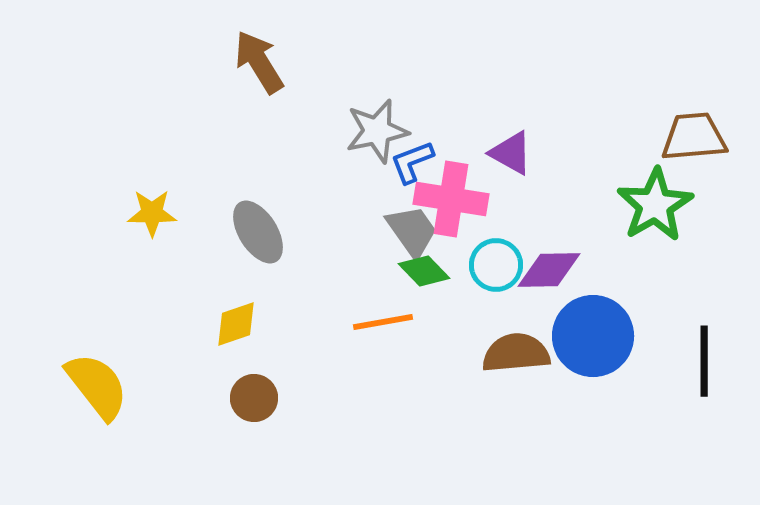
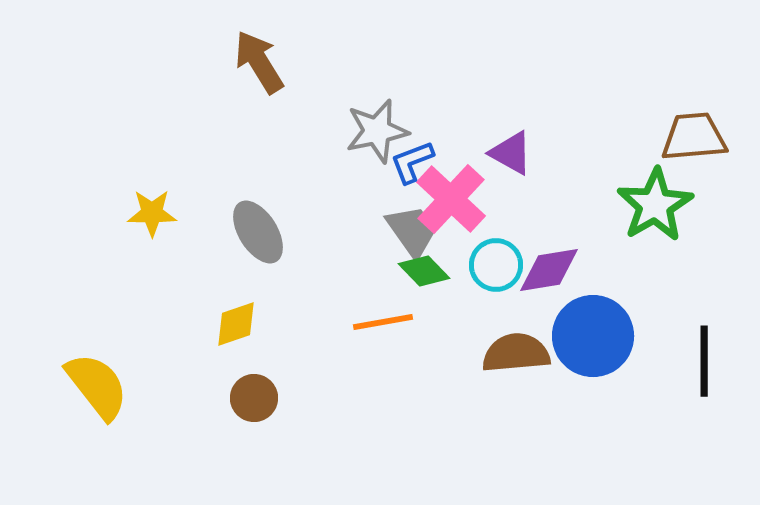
pink cross: rotated 34 degrees clockwise
purple diamond: rotated 8 degrees counterclockwise
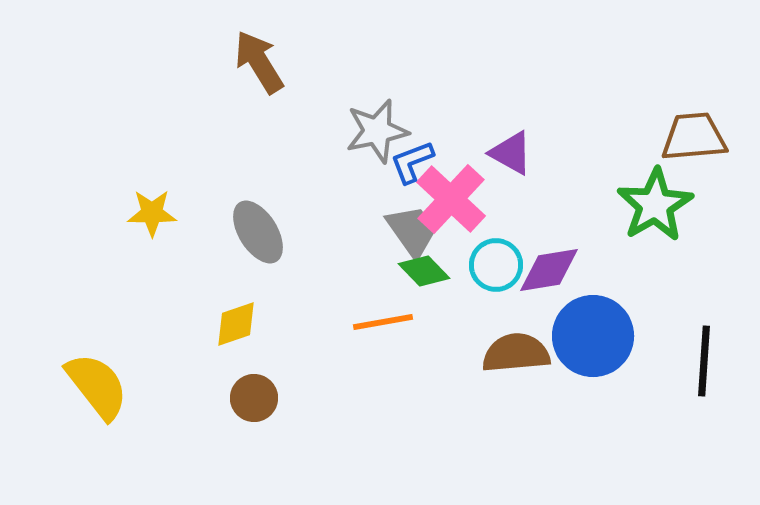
black line: rotated 4 degrees clockwise
